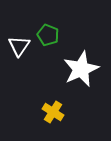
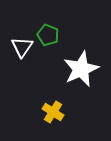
white triangle: moved 3 px right, 1 px down
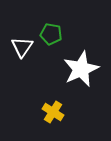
green pentagon: moved 3 px right, 1 px up; rotated 10 degrees counterclockwise
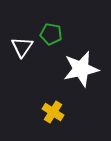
white star: rotated 12 degrees clockwise
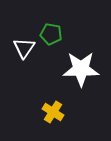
white triangle: moved 2 px right, 1 px down
white star: rotated 12 degrees clockwise
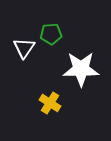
green pentagon: rotated 15 degrees counterclockwise
yellow cross: moved 3 px left, 9 px up
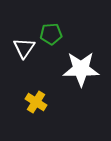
yellow cross: moved 14 px left, 1 px up
